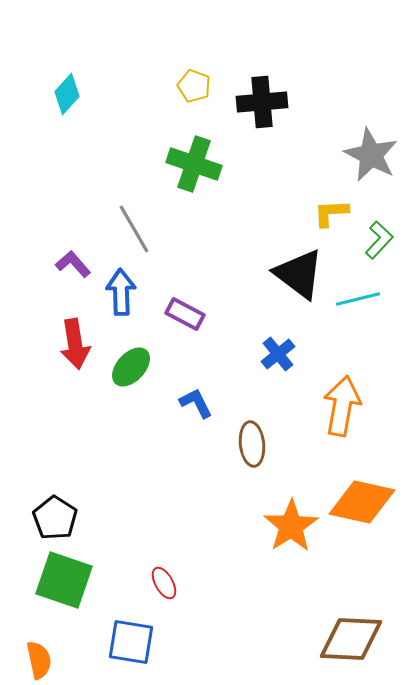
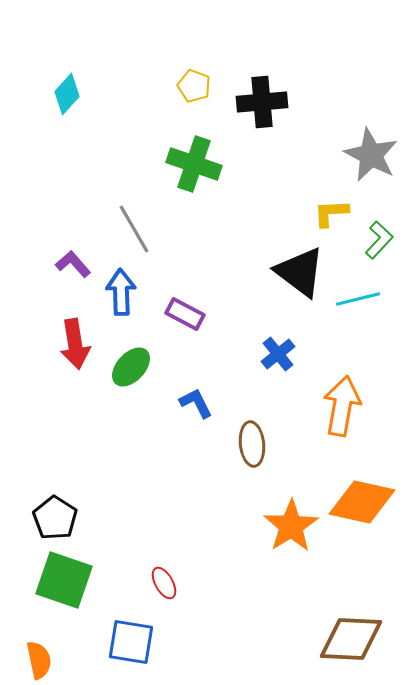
black triangle: moved 1 px right, 2 px up
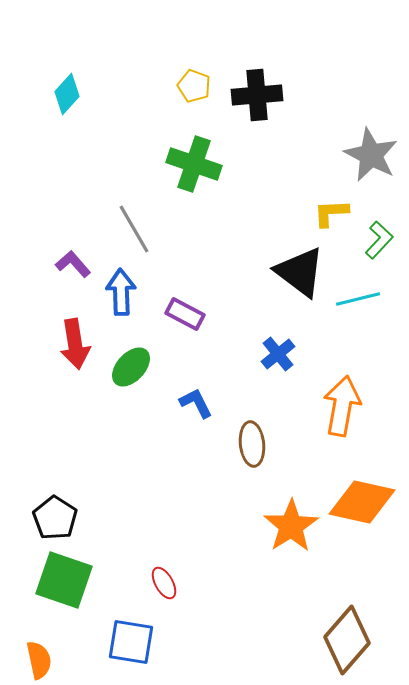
black cross: moved 5 px left, 7 px up
brown diamond: moved 4 px left, 1 px down; rotated 52 degrees counterclockwise
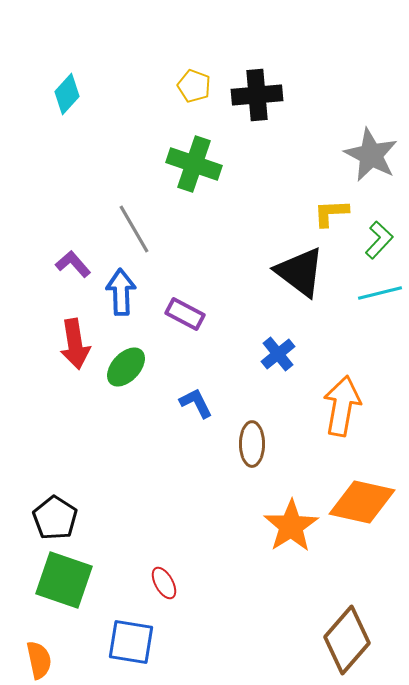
cyan line: moved 22 px right, 6 px up
green ellipse: moved 5 px left
brown ellipse: rotated 6 degrees clockwise
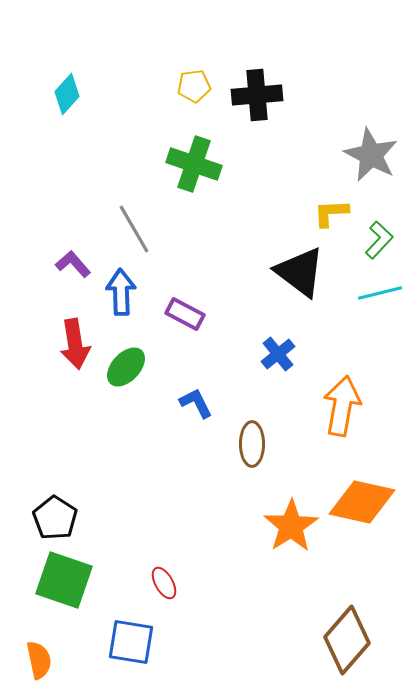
yellow pentagon: rotated 28 degrees counterclockwise
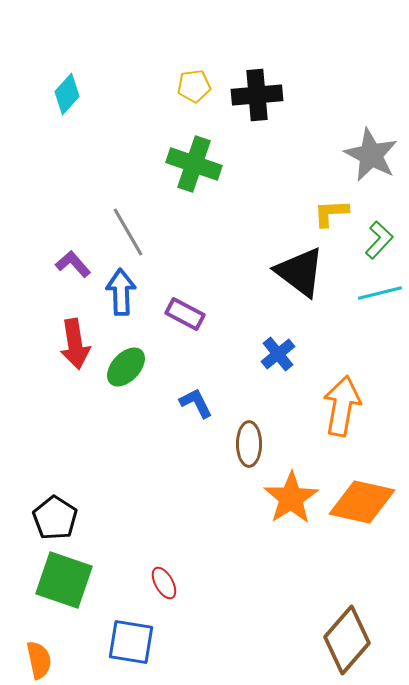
gray line: moved 6 px left, 3 px down
brown ellipse: moved 3 px left
orange star: moved 28 px up
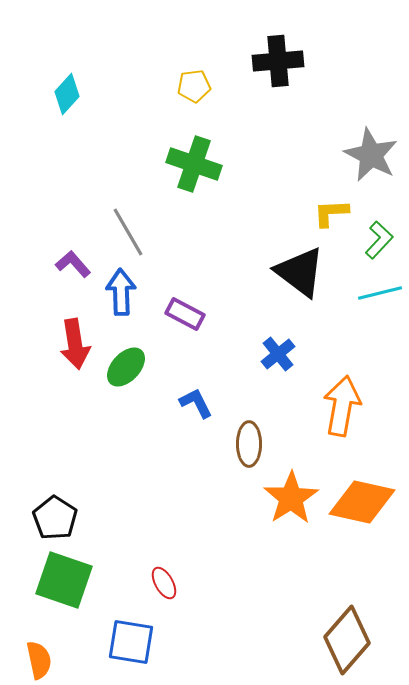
black cross: moved 21 px right, 34 px up
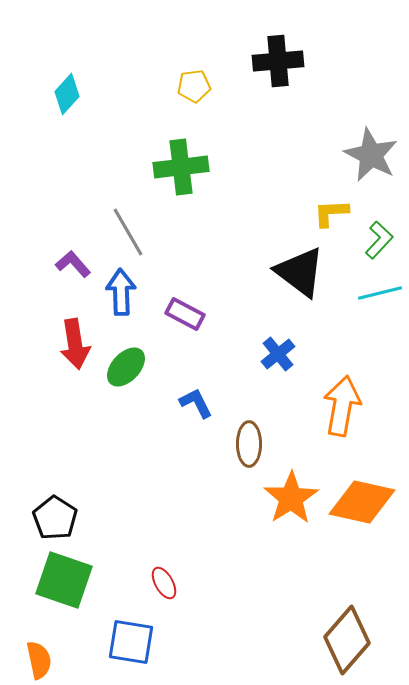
green cross: moved 13 px left, 3 px down; rotated 26 degrees counterclockwise
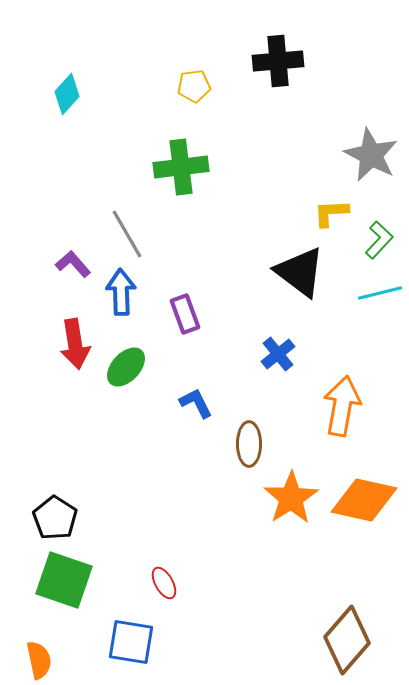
gray line: moved 1 px left, 2 px down
purple rectangle: rotated 42 degrees clockwise
orange diamond: moved 2 px right, 2 px up
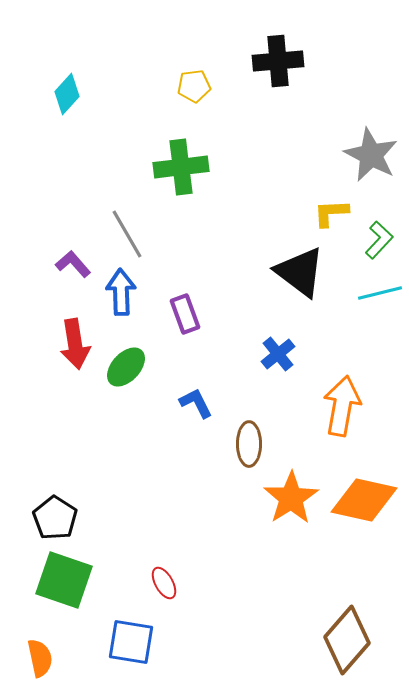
orange semicircle: moved 1 px right, 2 px up
